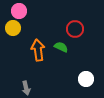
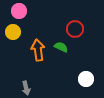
yellow circle: moved 4 px down
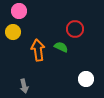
gray arrow: moved 2 px left, 2 px up
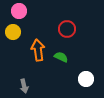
red circle: moved 8 px left
green semicircle: moved 10 px down
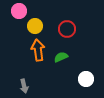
yellow circle: moved 22 px right, 6 px up
green semicircle: rotated 48 degrees counterclockwise
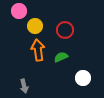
red circle: moved 2 px left, 1 px down
white circle: moved 3 px left, 1 px up
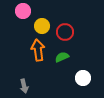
pink circle: moved 4 px right
yellow circle: moved 7 px right
red circle: moved 2 px down
green semicircle: moved 1 px right
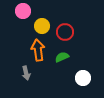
gray arrow: moved 2 px right, 13 px up
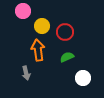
green semicircle: moved 5 px right
